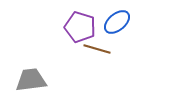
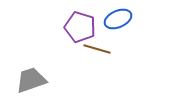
blue ellipse: moved 1 px right, 3 px up; rotated 16 degrees clockwise
gray trapezoid: rotated 12 degrees counterclockwise
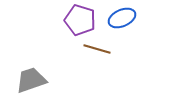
blue ellipse: moved 4 px right, 1 px up
purple pentagon: moved 7 px up
